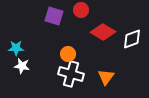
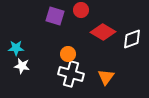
purple square: moved 1 px right
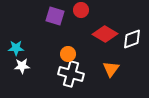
red diamond: moved 2 px right, 2 px down
white star: rotated 14 degrees counterclockwise
orange triangle: moved 5 px right, 8 px up
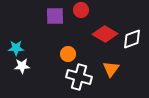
purple square: rotated 18 degrees counterclockwise
white cross: moved 8 px right, 3 px down
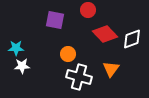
red circle: moved 7 px right
purple square: moved 4 px down; rotated 12 degrees clockwise
red diamond: rotated 15 degrees clockwise
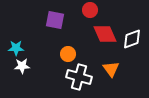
red circle: moved 2 px right
red diamond: rotated 20 degrees clockwise
orange triangle: rotated 12 degrees counterclockwise
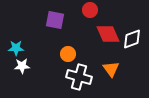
red diamond: moved 3 px right
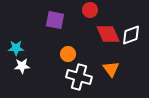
white diamond: moved 1 px left, 4 px up
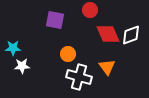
cyan star: moved 3 px left
orange triangle: moved 4 px left, 2 px up
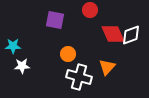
red diamond: moved 5 px right
cyan star: moved 2 px up
orange triangle: rotated 18 degrees clockwise
